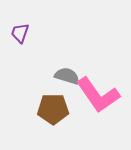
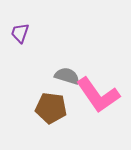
brown pentagon: moved 2 px left, 1 px up; rotated 8 degrees clockwise
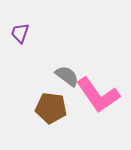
gray semicircle: rotated 20 degrees clockwise
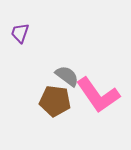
brown pentagon: moved 4 px right, 7 px up
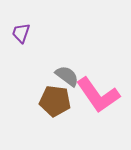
purple trapezoid: moved 1 px right
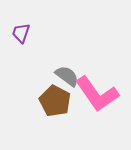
pink L-shape: moved 1 px left, 1 px up
brown pentagon: rotated 20 degrees clockwise
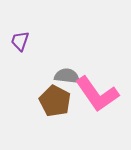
purple trapezoid: moved 1 px left, 8 px down
gray semicircle: rotated 30 degrees counterclockwise
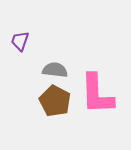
gray semicircle: moved 12 px left, 6 px up
pink L-shape: rotated 33 degrees clockwise
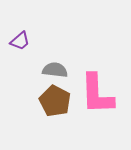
purple trapezoid: rotated 150 degrees counterclockwise
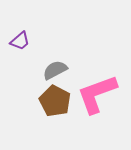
gray semicircle: rotated 35 degrees counterclockwise
pink L-shape: rotated 72 degrees clockwise
